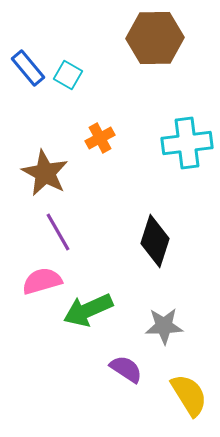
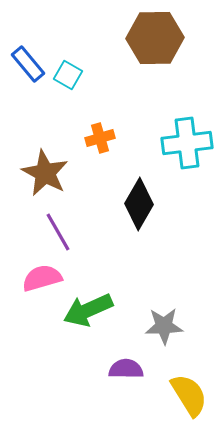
blue rectangle: moved 4 px up
orange cross: rotated 12 degrees clockwise
black diamond: moved 16 px left, 37 px up; rotated 12 degrees clockwise
pink semicircle: moved 3 px up
purple semicircle: rotated 32 degrees counterclockwise
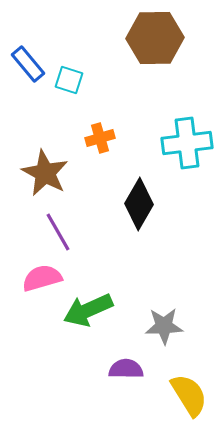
cyan square: moved 1 px right, 5 px down; rotated 12 degrees counterclockwise
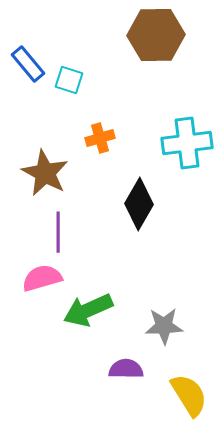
brown hexagon: moved 1 px right, 3 px up
purple line: rotated 30 degrees clockwise
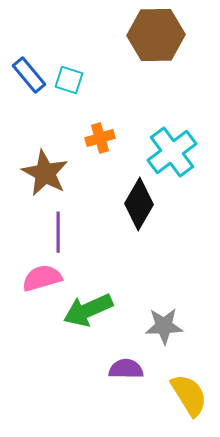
blue rectangle: moved 1 px right, 11 px down
cyan cross: moved 15 px left, 9 px down; rotated 30 degrees counterclockwise
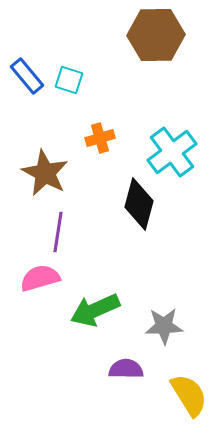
blue rectangle: moved 2 px left, 1 px down
black diamond: rotated 15 degrees counterclockwise
purple line: rotated 9 degrees clockwise
pink semicircle: moved 2 px left
green arrow: moved 7 px right
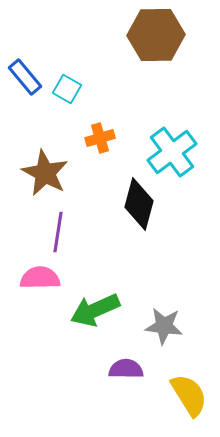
blue rectangle: moved 2 px left, 1 px down
cyan square: moved 2 px left, 9 px down; rotated 12 degrees clockwise
pink semicircle: rotated 15 degrees clockwise
gray star: rotated 9 degrees clockwise
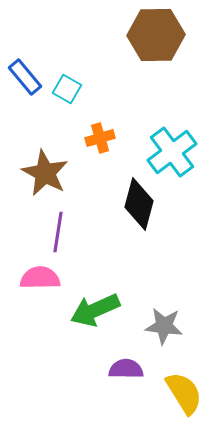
yellow semicircle: moved 5 px left, 2 px up
